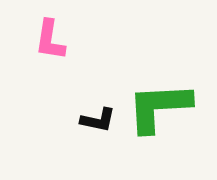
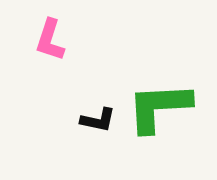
pink L-shape: rotated 9 degrees clockwise
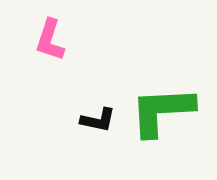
green L-shape: moved 3 px right, 4 px down
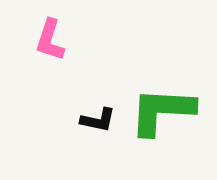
green L-shape: rotated 6 degrees clockwise
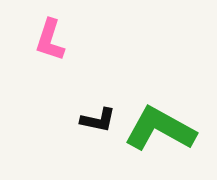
green L-shape: moved 2 px left, 18 px down; rotated 26 degrees clockwise
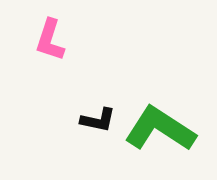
green L-shape: rotated 4 degrees clockwise
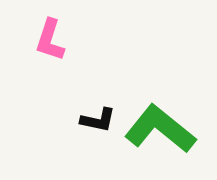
green L-shape: rotated 6 degrees clockwise
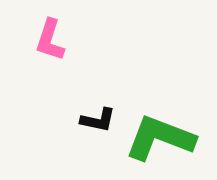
green L-shape: moved 9 px down; rotated 18 degrees counterclockwise
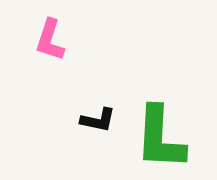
green L-shape: rotated 108 degrees counterclockwise
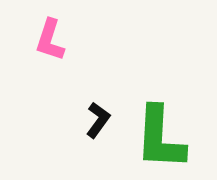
black L-shape: rotated 66 degrees counterclockwise
